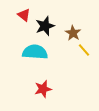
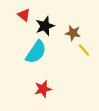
brown star: rotated 21 degrees counterclockwise
cyan semicircle: moved 1 px right; rotated 120 degrees clockwise
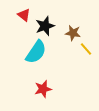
yellow line: moved 2 px right, 1 px up
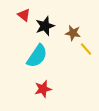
cyan semicircle: moved 1 px right, 4 px down
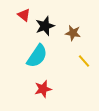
yellow line: moved 2 px left, 12 px down
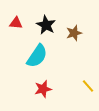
red triangle: moved 8 px left, 8 px down; rotated 32 degrees counterclockwise
black star: moved 1 px right, 1 px up; rotated 24 degrees counterclockwise
brown star: moved 1 px right; rotated 28 degrees counterclockwise
yellow line: moved 4 px right, 25 px down
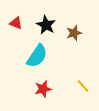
red triangle: rotated 16 degrees clockwise
yellow line: moved 5 px left
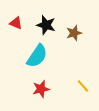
black star: rotated 12 degrees counterclockwise
red star: moved 2 px left
